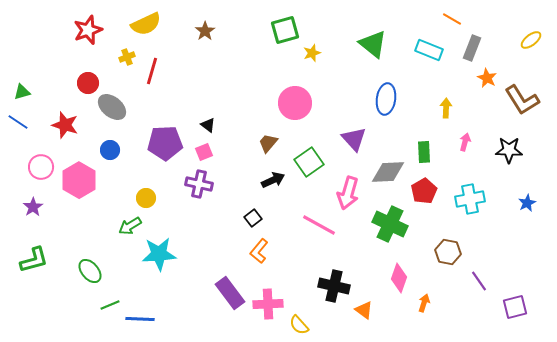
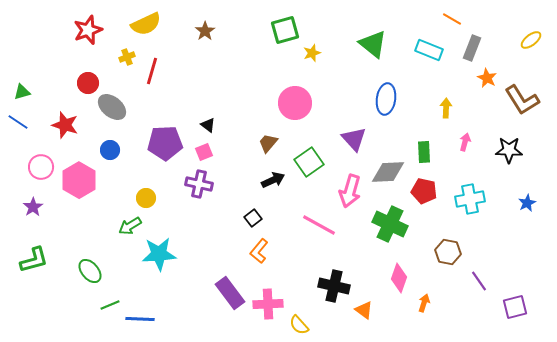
red pentagon at (424, 191): rotated 30 degrees counterclockwise
pink arrow at (348, 193): moved 2 px right, 2 px up
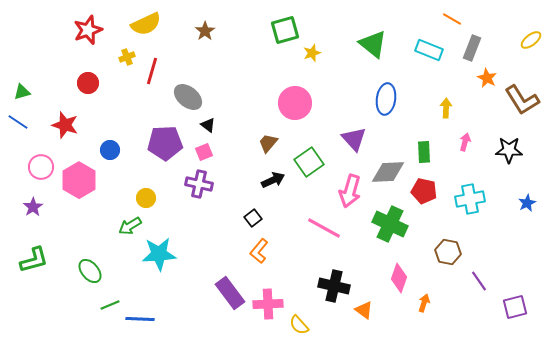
gray ellipse at (112, 107): moved 76 px right, 10 px up
pink line at (319, 225): moved 5 px right, 3 px down
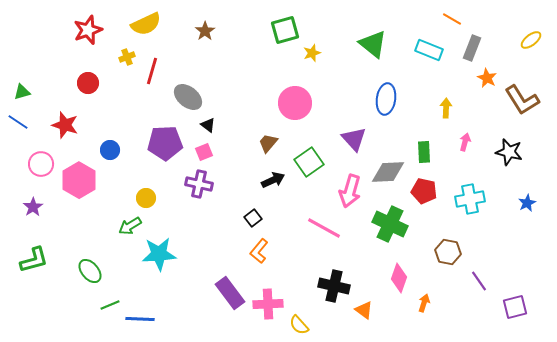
black star at (509, 150): moved 2 px down; rotated 12 degrees clockwise
pink circle at (41, 167): moved 3 px up
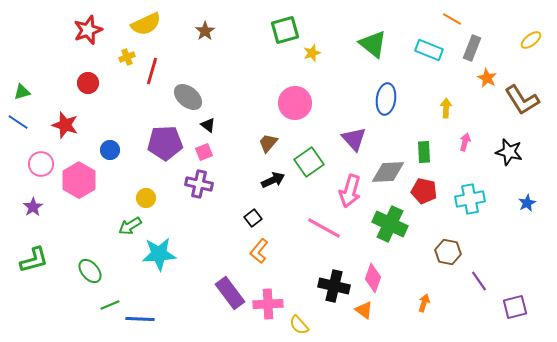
pink diamond at (399, 278): moved 26 px left
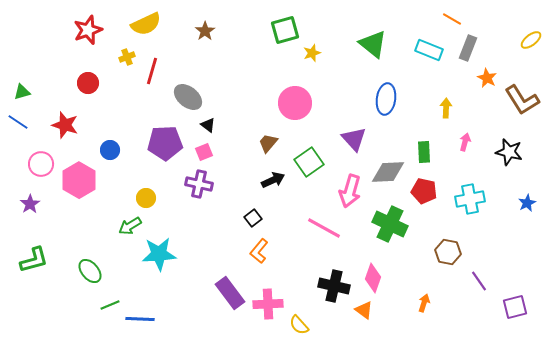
gray rectangle at (472, 48): moved 4 px left
purple star at (33, 207): moved 3 px left, 3 px up
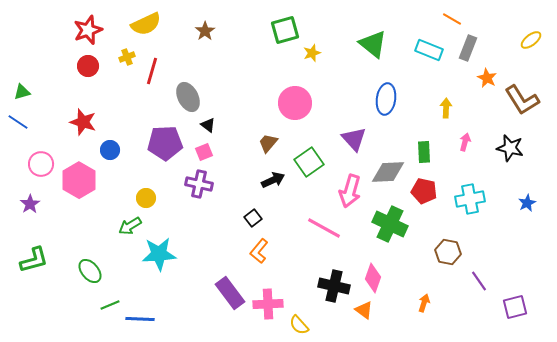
red circle at (88, 83): moved 17 px up
gray ellipse at (188, 97): rotated 24 degrees clockwise
red star at (65, 125): moved 18 px right, 3 px up
black star at (509, 152): moved 1 px right, 4 px up
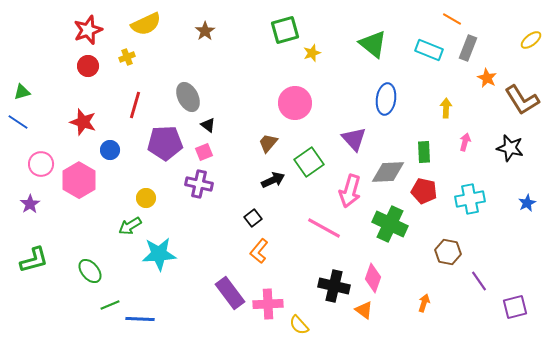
red line at (152, 71): moved 17 px left, 34 px down
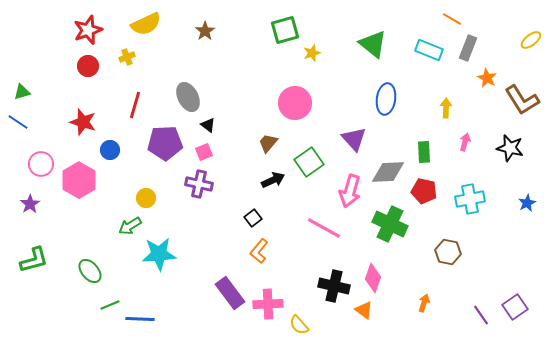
purple line at (479, 281): moved 2 px right, 34 px down
purple square at (515, 307): rotated 20 degrees counterclockwise
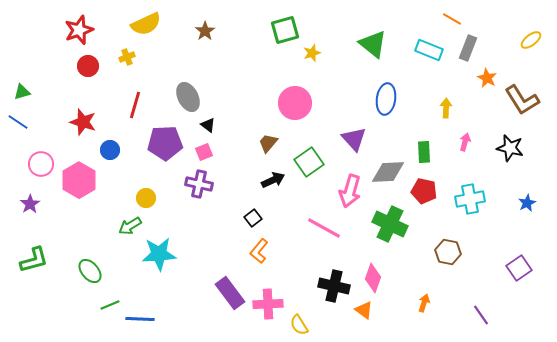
red star at (88, 30): moved 9 px left
purple square at (515, 307): moved 4 px right, 39 px up
yellow semicircle at (299, 325): rotated 10 degrees clockwise
